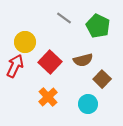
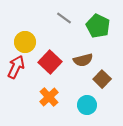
red arrow: moved 1 px right, 1 px down
orange cross: moved 1 px right
cyan circle: moved 1 px left, 1 px down
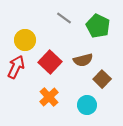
yellow circle: moved 2 px up
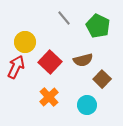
gray line: rotated 14 degrees clockwise
yellow circle: moved 2 px down
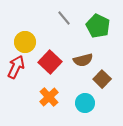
cyan circle: moved 2 px left, 2 px up
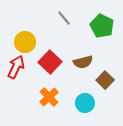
green pentagon: moved 4 px right
brown semicircle: moved 2 px down
brown square: moved 3 px right, 1 px down
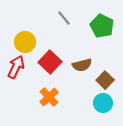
brown semicircle: moved 1 px left, 3 px down
cyan circle: moved 18 px right
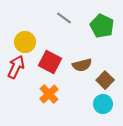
gray line: rotated 14 degrees counterclockwise
red square: rotated 15 degrees counterclockwise
orange cross: moved 3 px up
cyan circle: moved 1 px down
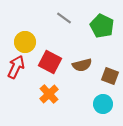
brown square: moved 5 px right, 4 px up; rotated 24 degrees counterclockwise
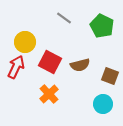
brown semicircle: moved 2 px left
